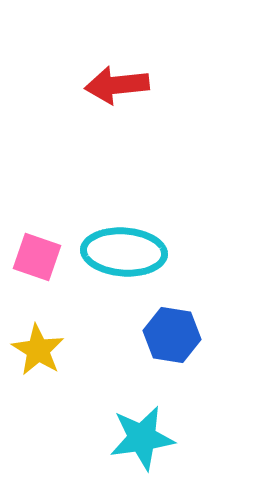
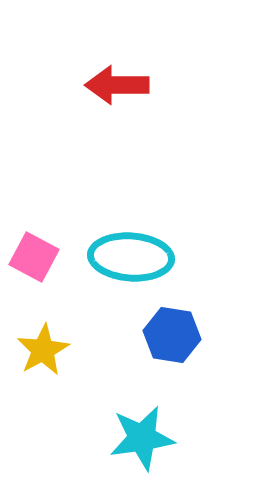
red arrow: rotated 6 degrees clockwise
cyan ellipse: moved 7 px right, 5 px down
pink square: moved 3 px left; rotated 9 degrees clockwise
yellow star: moved 5 px right; rotated 12 degrees clockwise
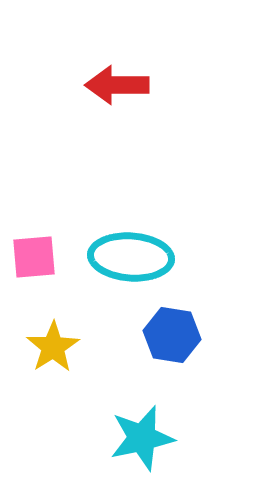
pink square: rotated 33 degrees counterclockwise
yellow star: moved 10 px right, 3 px up; rotated 4 degrees counterclockwise
cyan star: rotated 4 degrees counterclockwise
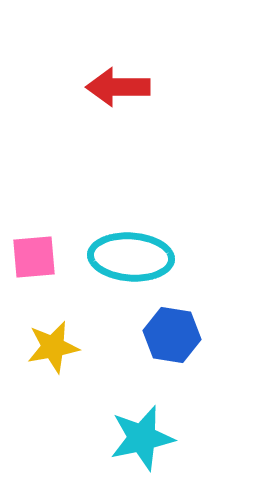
red arrow: moved 1 px right, 2 px down
yellow star: rotated 22 degrees clockwise
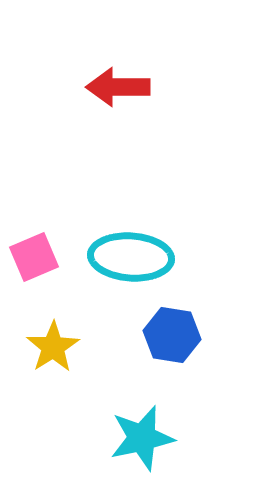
pink square: rotated 18 degrees counterclockwise
yellow star: rotated 22 degrees counterclockwise
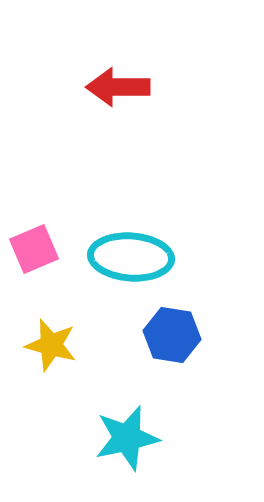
pink square: moved 8 px up
yellow star: moved 2 px left, 2 px up; rotated 24 degrees counterclockwise
cyan star: moved 15 px left
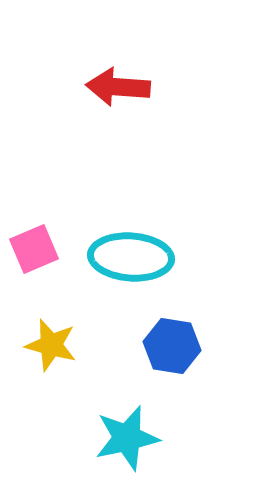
red arrow: rotated 4 degrees clockwise
blue hexagon: moved 11 px down
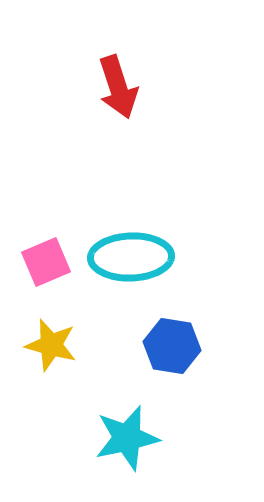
red arrow: rotated 112 degrees counterclockwise
pink square: moved 12 px right, 13 px down
cyan ellipse: rotated 6 degrees counterclockwise
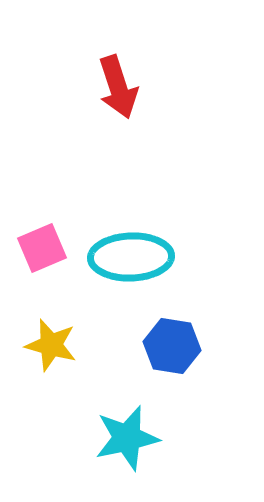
pink square: moved 4 px left, 14 px up
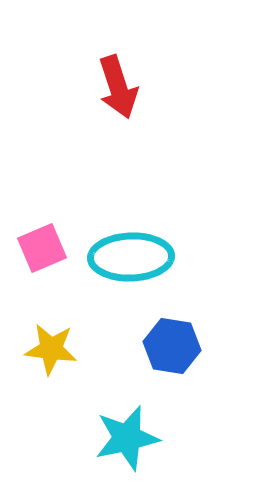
yellow star: moved 4 px down; rotated 8 degrees counterclockwise
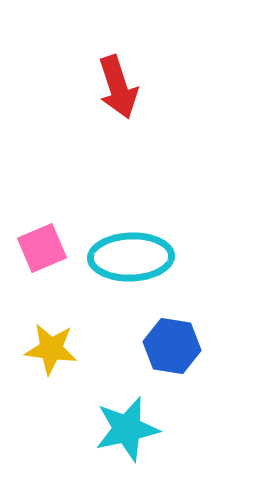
cyan star: moved 9 px up
